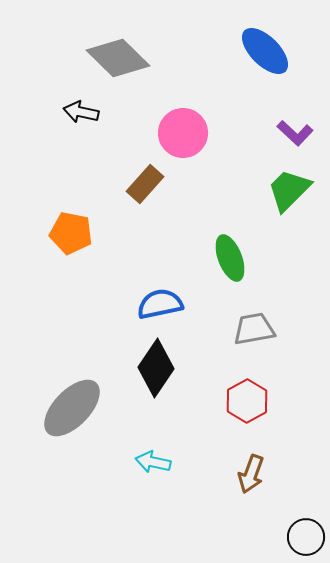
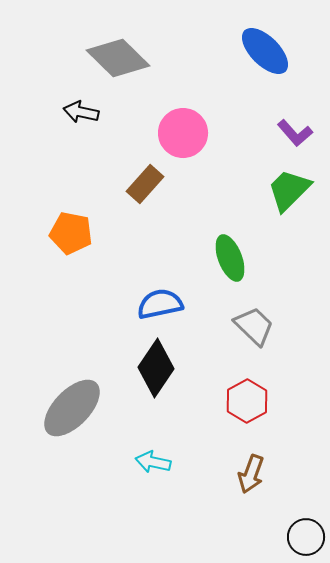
purple L-shape: rotated 6 degrees clockwise
gray trapezoid: moved 3 px up; rotated 54 degrees clockwise
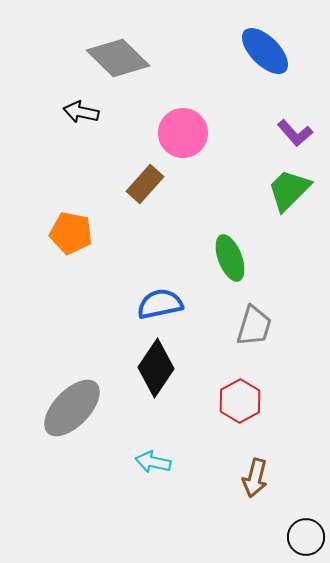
gray trapezoid: rotated 63 degrees clockwise
red hexagon: moved 7 px left
brown arrow: moved 4 px right, 4 px down; rotated 6 degrees counterclockwise
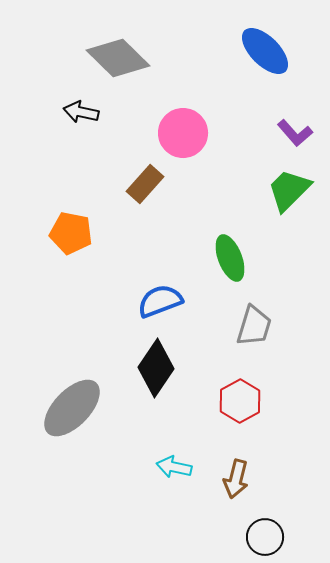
blue semicircle: moved 3 px up; rotated 9 degrees counterclockwise
cyan arrow: moved 21 px right, 5 px down
brown arrow: moved 19 px left, 1 px down
black circle: moved 41 px left
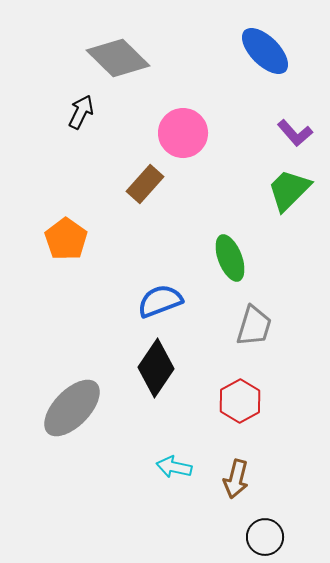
black arrow: rotated 104 degrees clockwise
orange pentagon: moved 5 px left, 6 px down; rotated 24 degrees clockwise
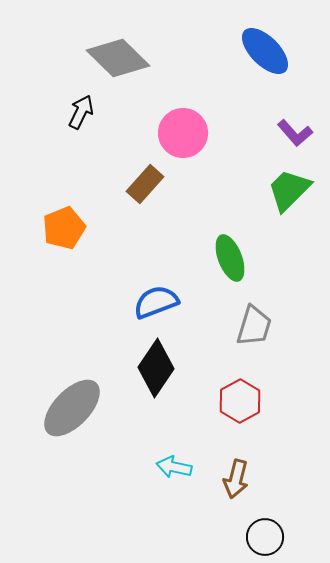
orange pentagon: moved 2 px left, 11 px up; rotated 15 degrees clockwise
blue semicircle: moved 4 px left, 1 px down
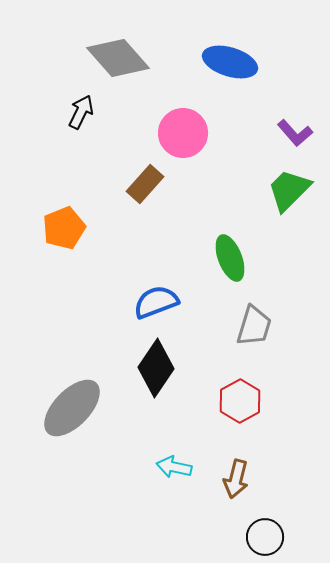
blue ellipse: moved 35 px left, 11 px down; rotated 28 degrees counterclockwise
gray diamond: rotated 4 degrees clockwise
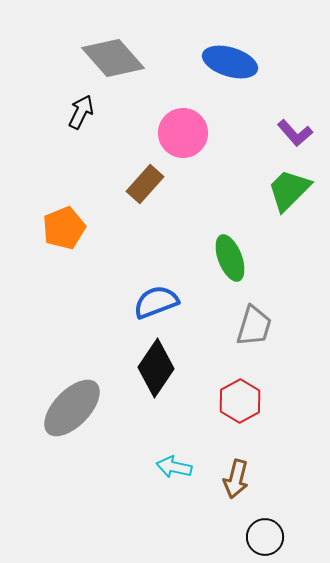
gray diamond: moved 5 px left
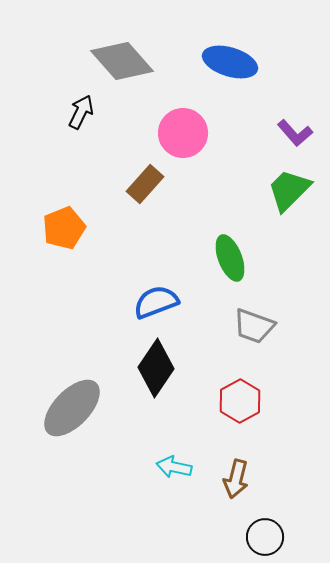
gray diamond: moved 9 px right, 3 px down
gray trapezoid: rotated 93 degrees clockwise
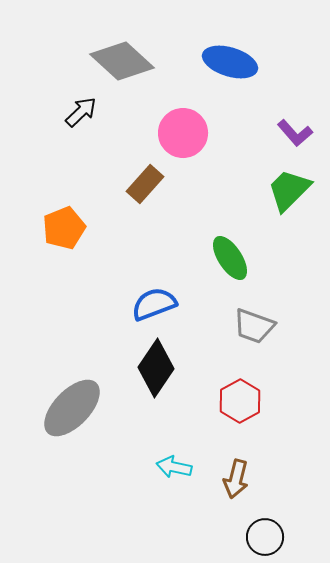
gray diamond: rotated 6 degrees counterclockwise
black arrow: rotated 20 degrees clockwise
green ellipse: rotated 12 degrees counterclockwise
blue semicircle: moved 2 px left, 2 px down
